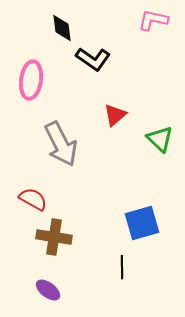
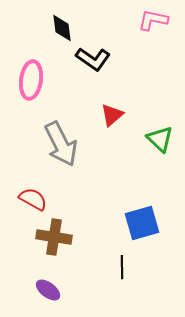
red triangle: moved 3 px left
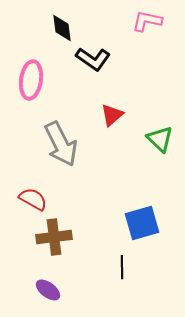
pink L-shape: moved 6 px left, 1 px down
brown cross: rotated 16 degrees counterclockwise
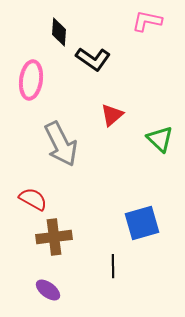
black diamond: moved 3 px left, 4 px down; rotated 12 degrees clockwise
black line: moved 9 px left, 1 px up
